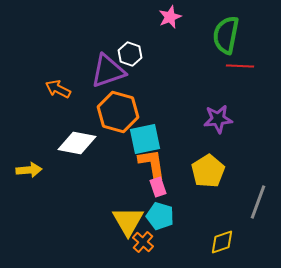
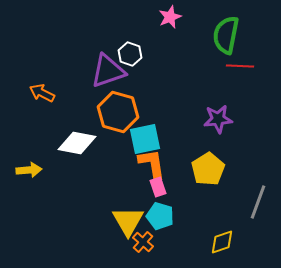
orange arrow: moved 16 px left, 4 px down
yellow pentagon: moved 2 px up
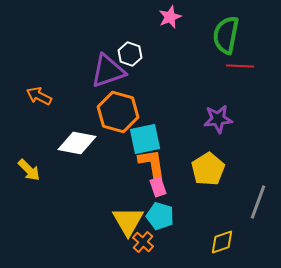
orange arrow: moved 3 px left, 3 px down
yellow arrow: rotated 50 degrees clockwise
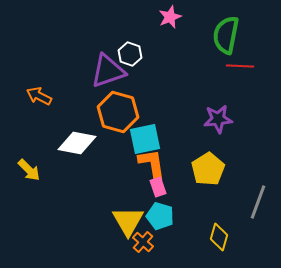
yellow diamond: moved 3 px left, 5 px up; rotated 56 degrees counterclockwise
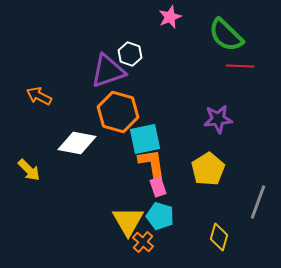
green semicircle: rotated 57 degrees counterclockwise
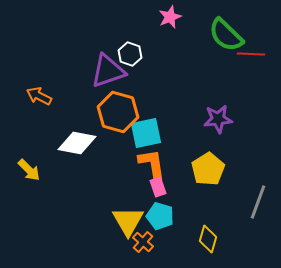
red line: moved 11 px right, 12 px up
cyan square: moved 1 px right, 6 px up
yellow diamond: moved 11 px left, 2 px down
